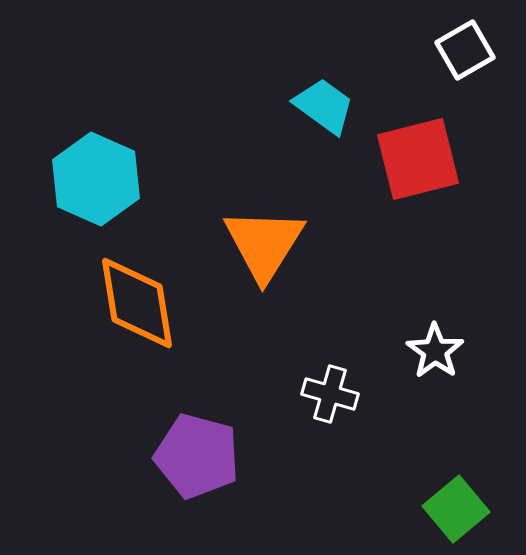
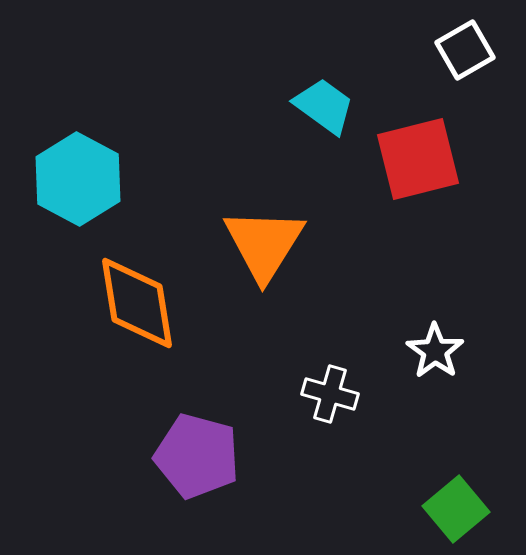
cyan hexagon: moved 18 px left; rotated 4 degrees clockwise
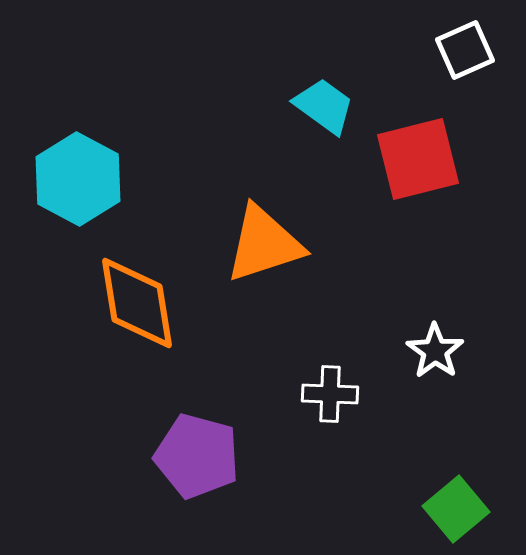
white square: rotated 6 degrees clockwise
orange triangle: rotated 40 degrees clockwise
white cross: rotated 14 degrees counterclockwise
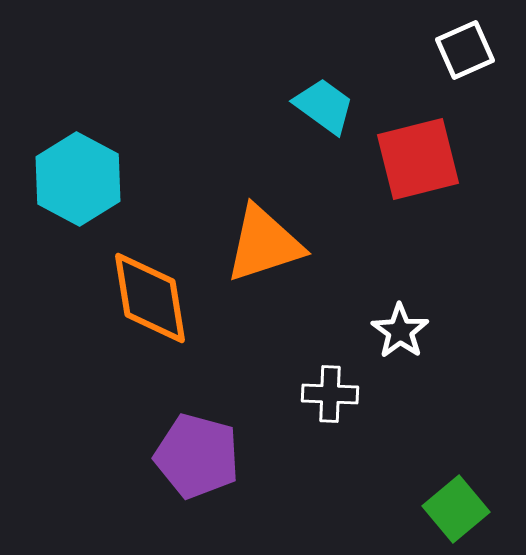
orange diamond: moved 13 px right, 5 px up
white star: moved 35 px left, 20 px up
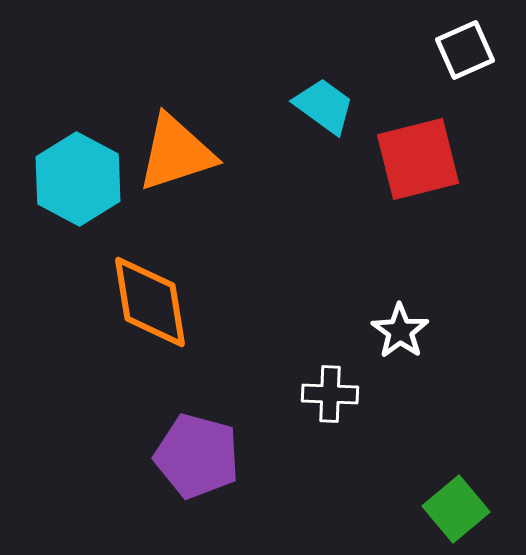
orange triangle: moved 88 px left, 91 px up
orange diamond: moved 4 px down
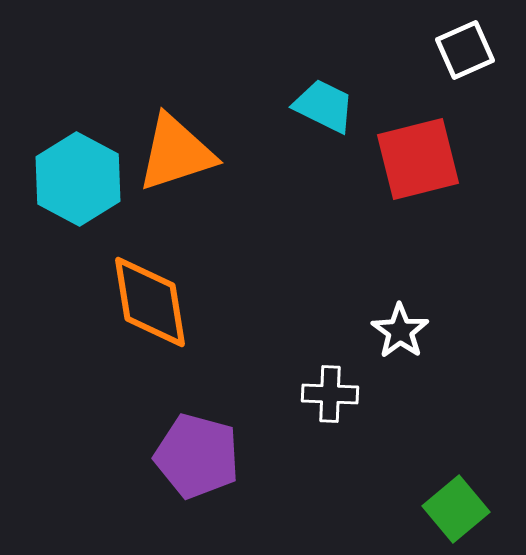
cyan trapezoid: rotated 10 degrees counterclockwise
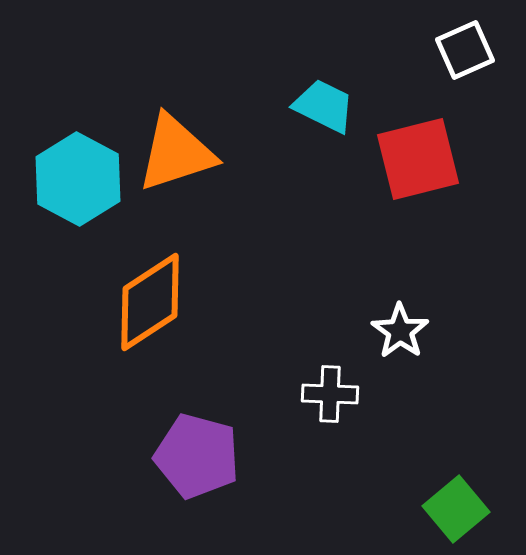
orange diamond: rotated 66 degrees clockwise
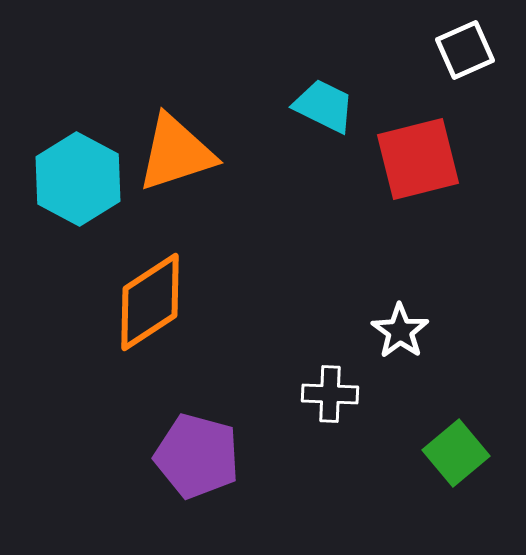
green square: moved 56 px up
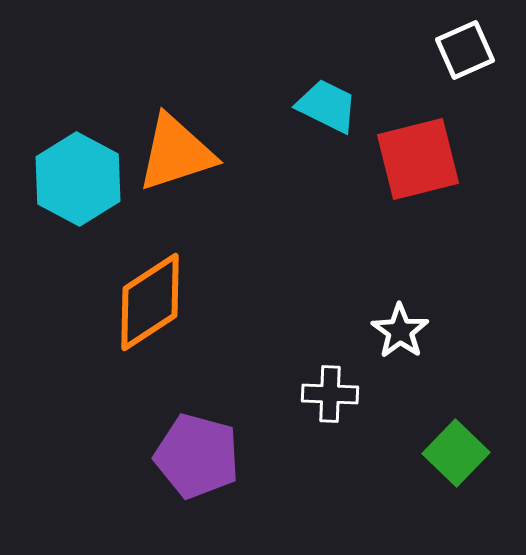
cyan trapezoid: moved 3 px right
green square: rotated 6 degrees counterclockwise
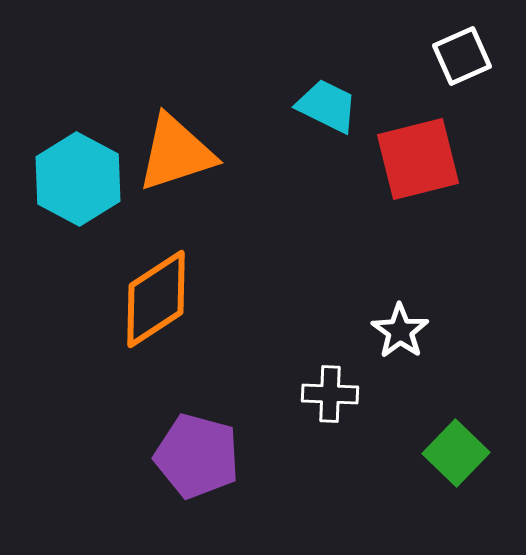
white square: moved 3 px left, 6 px down
orange diamond: moved 6 px right, 3 px up
